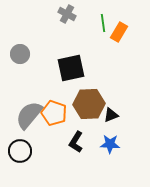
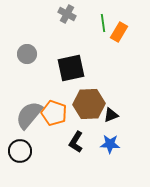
gray circle: moved 7 px right
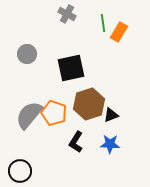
brown hexagon: rotated 16 degrees counterclockwise
black circle: moved 20 px down
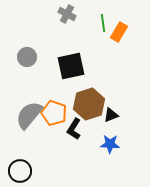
gray circle: moved 3 px down
black square: moved 2 px up
black L-shape: moved 2 px left, 13 px up
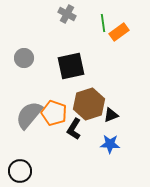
orange rectangle: rotated 24 degrees clockwise
gray circle: moved 3 px left, 1 px down
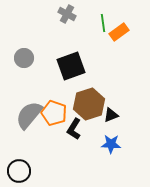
black square: rotated 8 degrees counterclockwise
blue star: moved 1 px right
black circle: moved 1 px left
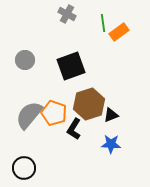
gray circle: moved 1 px right, 2 px down
black circle: moved 5 px right, 3 px up
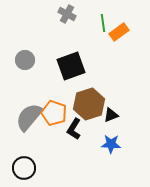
gray semicircle: moved 2 px down
